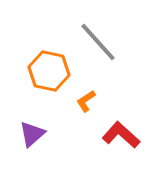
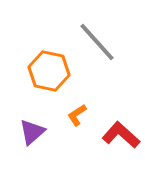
gray line: moved 1 px left
orange L-shape: moved 9 px left, 14 px down
purple triangle: moved 2 px up
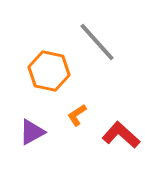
purple triangle: rotated 12 degrees clockwise
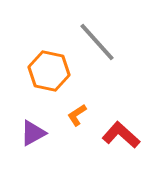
purple triangle: moved 1 px right, 1 px down
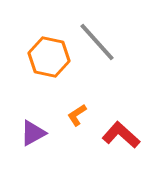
orange hexagon: moved 14 px up
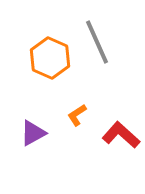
gray line: rotated 18 degrees clockwise
orange hexagon: moved 1 px right, 1 px down; rotated 12 degrees clockwise
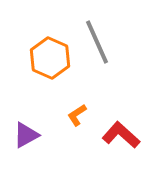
purple triangle: moved 7 px left, 2 px down
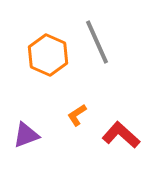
orange hexagon: moved 2 px left, 3 px up
purple triangle: rotated 8 degrees clockwise
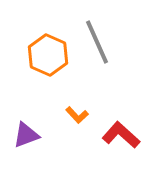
orange L-shape: rotated 100 degrees counterclockwise
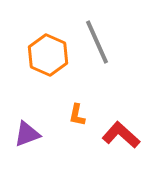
orange L-shape: rotated 55 degrees clockwise
purple triangle: moved 1 px right, 1 px up
